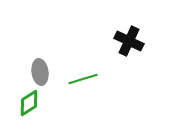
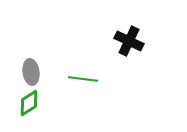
gray ellipse: moved 9 px left
green line: rotated 24 degrees clockwise
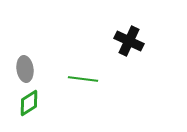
gray ellipse: moved 6 px left, 3 px up
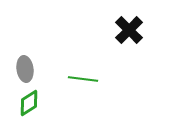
black cross: moved 11 px up; rotated 20 degrees clockwise
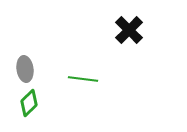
green diamond: rotated 12 degrees counterclockwise
